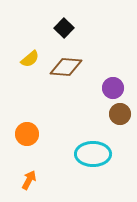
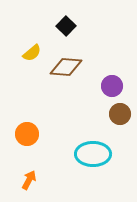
black square: moved 2 px right, 2 px up
yellow semicircle: moved 2 px right, 6 px up
purple circle: moved 1 px left, 2 px up
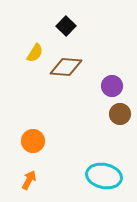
yellow semicircle: moved 3 px right; rotated 18 degrees counterclockwise
orange circle: moved 6 px right, 7 px down
cyan ellipse: moved 11 px right, 22 px down; rotated 12 degrees clockwise
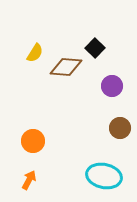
black square: moved 29 px right, 22 px down
brown circle: moved 14 px down
